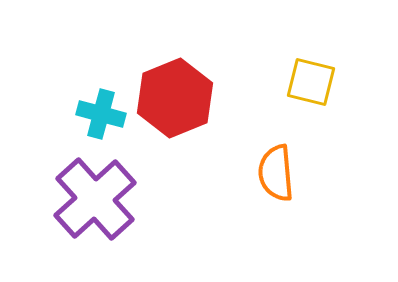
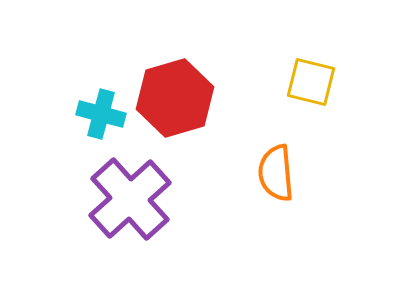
red hexagon: rotated 6 degrees clockwise
purple cross: moved 35 px right
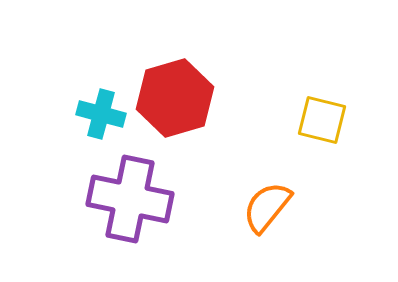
yellow square: moved 11 px right, 38 px down
orange semicircle: moved 9 px left, 34 px down; rotated 44 degrees clockwise
purple cross: rotated 36 degrees counterclockwise
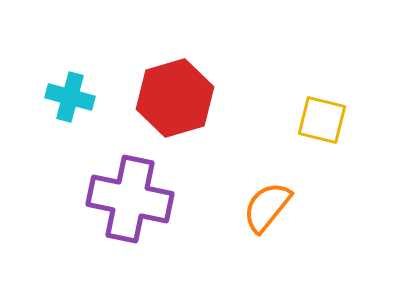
cyan cross: moved 31 px left, 17 px up
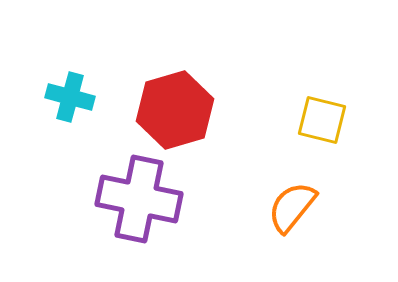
red hexagon: moved 12 px down
purple cross: moved 9 px right
orange semicircle: moved 25 px right
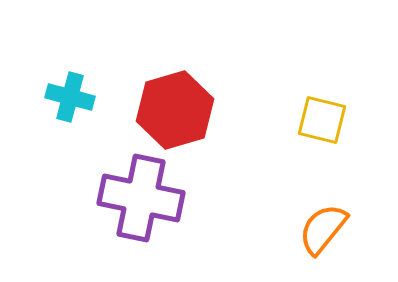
purple cross: moved 2 px right, 1 px up
orange semicircle: moved 31 px right, 22 px down
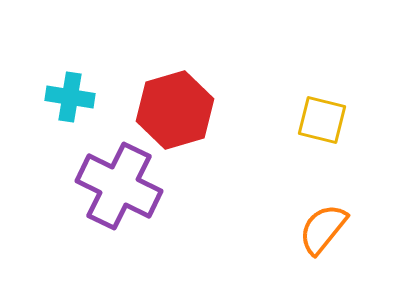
cyan cross: rotated 6 degrees counterclockwise
purple cross: moved 22 px left, 12 px up; rotated 14 degrees clockwise
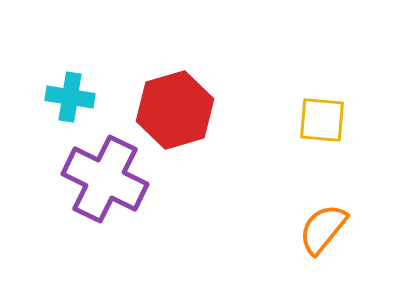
yellow square: rotated 9 degrees counterclockwise
purple cross: moved 14 px left, 7 px up
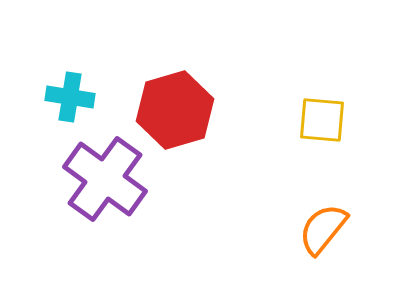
purple cross: rotated 10 degrees clockwise
